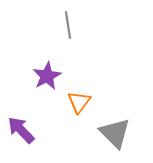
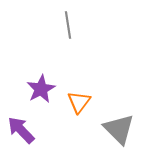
purple star: moved 6 px left, 13 px down
gray triangle: moved 4 px right, 4 px up
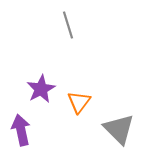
gray line: rotated 8 degrees counterclockwise
purple arrow: rotated 32 degrees clockwise
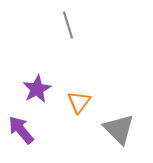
purple star: moved 4 px left
purple arrow: rotated 28 degrees counterclockwise
